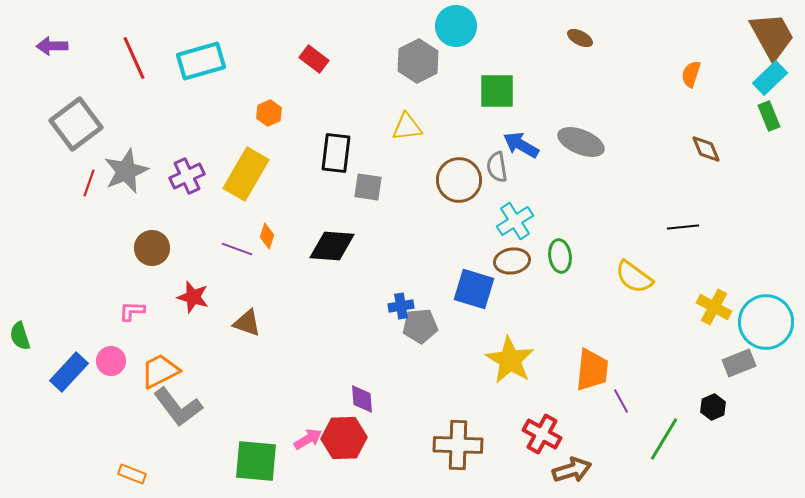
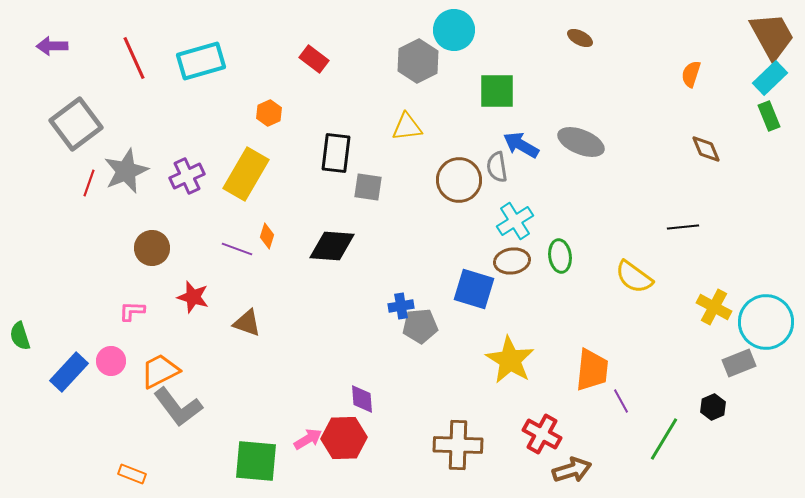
cyan circle at (456, 26): moved 2 px left, 4 px down
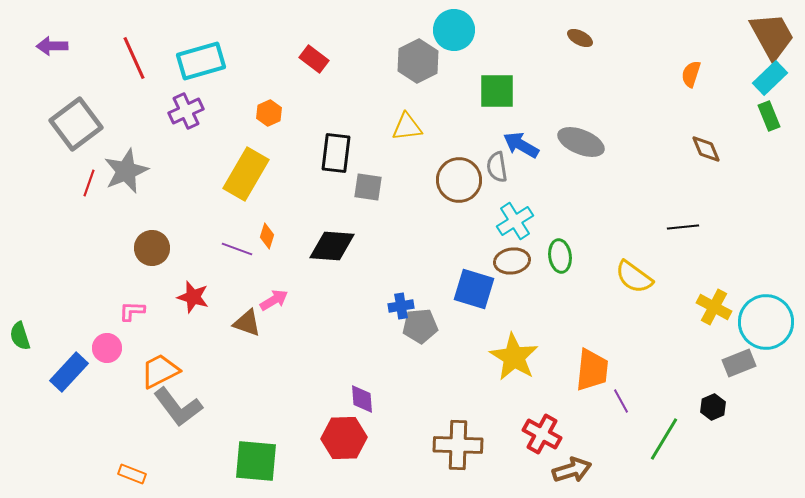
purple cross at (187, 176): moved 1 px left, 65 px up
yellow star at (510, 360): moved 4 px right, 3 px up
pink circle at (111, 361): moved 4 px left, 13 px up
pink arrow at (308, 439): moved 34 px left, 139 px up
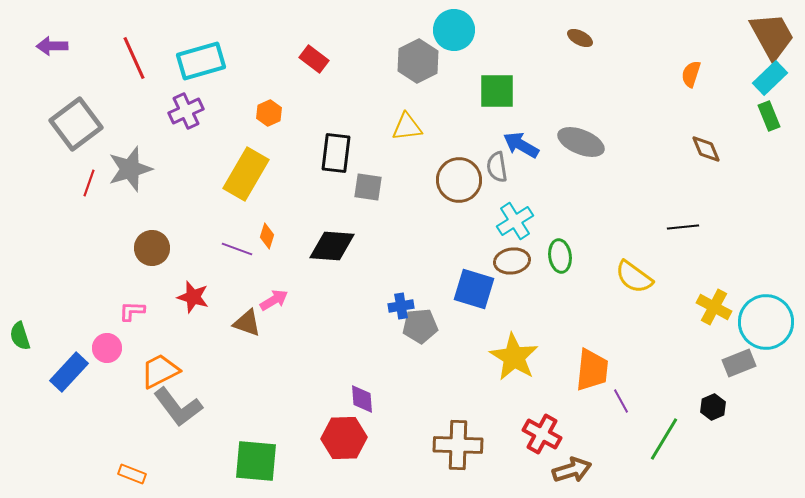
gray star at (126, 171): moved 4 px right, 2 px up; rotated 6 degrees clockwise
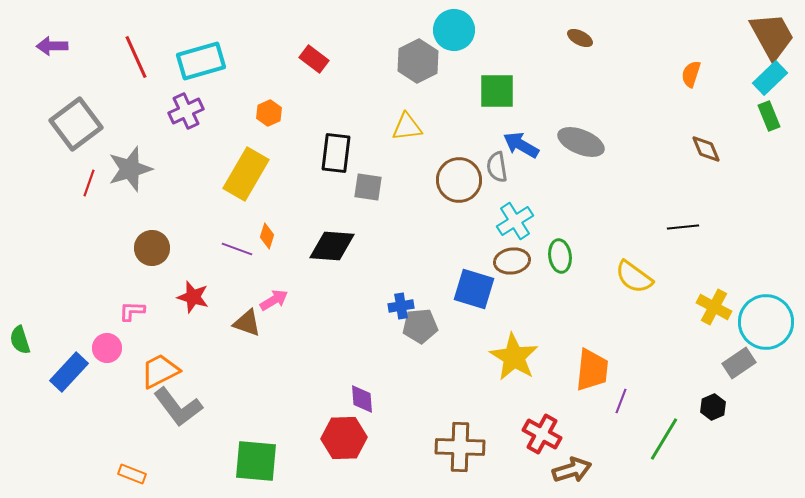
red line at (134, 58): moved 2 px right, 1 px up
green semicircle at (20, 336): moved 4 px down
gray rectangle at (739, 363): rotated 12 degrees counterclockwise
purple line at (621, 401): rotated 50 degrees clockwise
brown cross at (458, 445): moved 2 px right, 2 px down
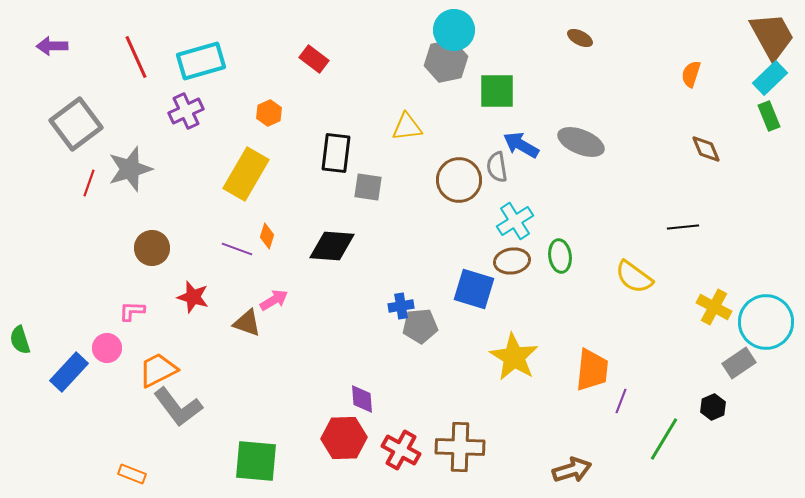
gray hexagon at (418, 61): moved 28 px right; rotated 15 degrees clockwise
orange trapezoid at (160, 371): moved 2 px left, 1 px up
red cross at (542, 434): moved 141 px left, 16 px down
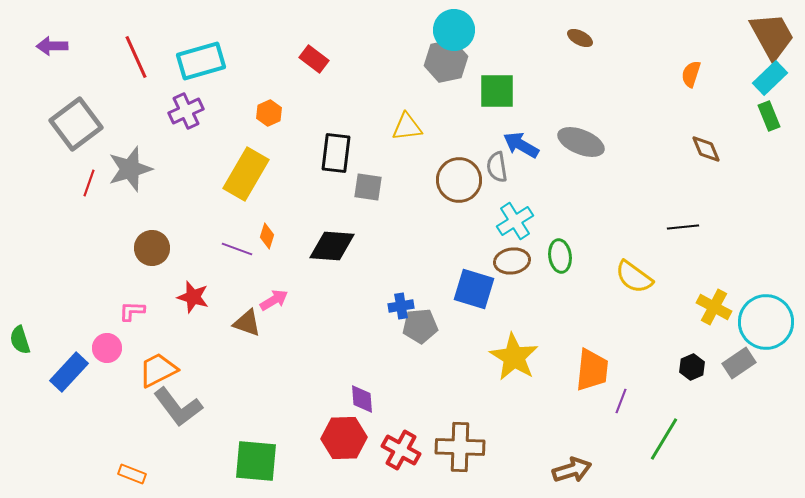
black hexagon at (713, 407): moved 21 px left, 40 px up
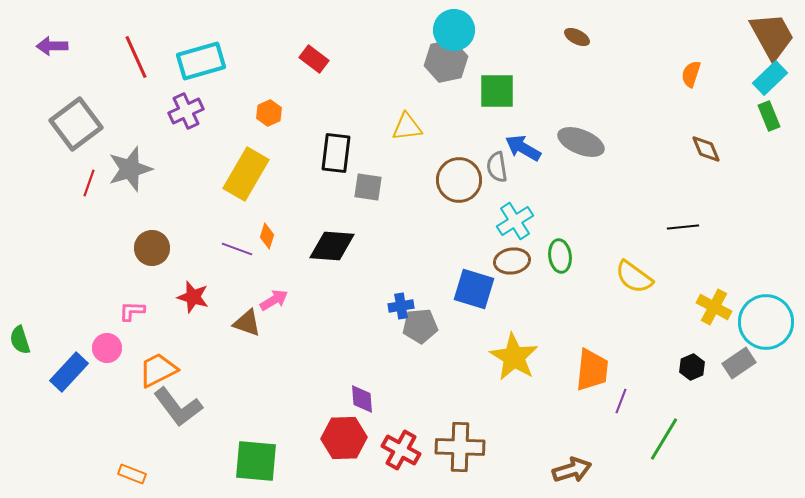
brown ellipse at (580, 38): moved 3 px left, 1 px up
blue arrow at (521, 145): moved 2 px right, 3 px down
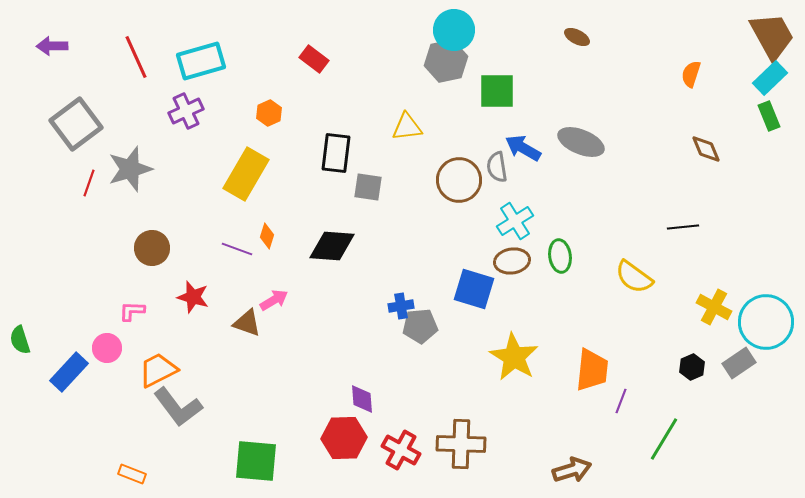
brown cross at (460, 447): moved 1 px right, 3 px up
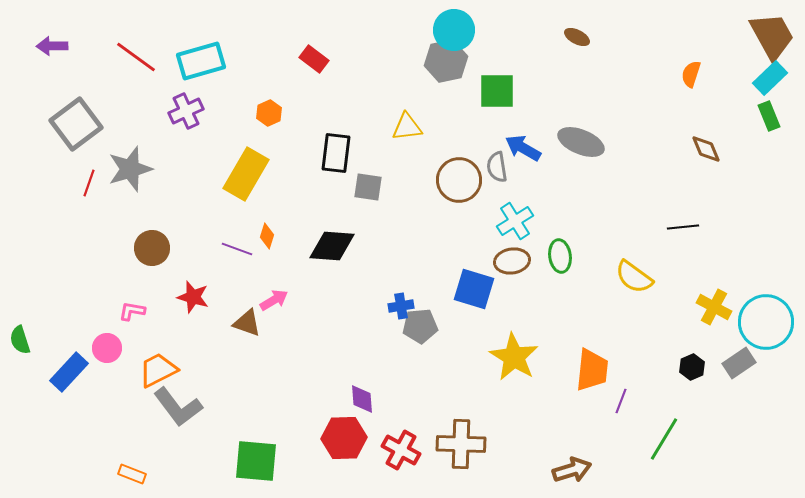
red line at (136, 57): rotated 30 degrees counterclockwise
pink L-shape at (132, 311): rotated 8 degrees clockwise
